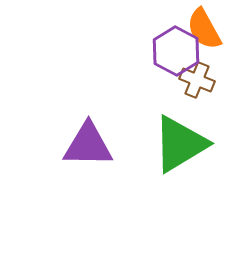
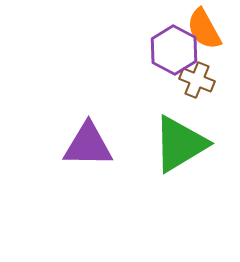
purple hexagon: moved 2 px left, 1 px up
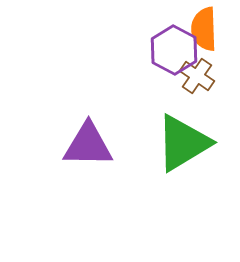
orange semicircle: rotated 27 degrees clockwise
brown cross: moved 4 px up; rotated 12 degrees clockwise
green triangle: moved 3 px right, 1 px up
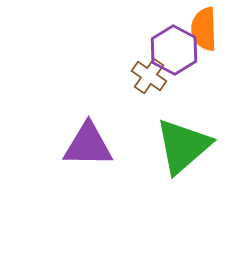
brown cross: moved 48 px left
green triangle: moved 3 px down; rotated 10 degrees counterclockwise
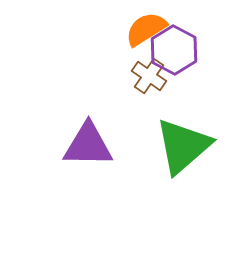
orange semicircle: moved 58 px left; rotated 60 degrees clockwise
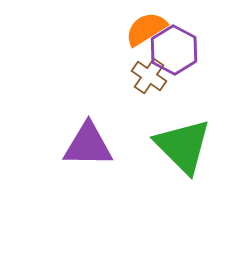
green triangle: rotated 34 degrees counterclockwise
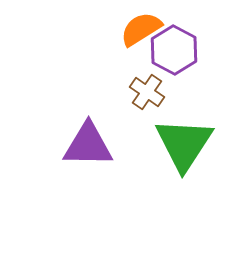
orange semicircle: moved 5 px left
brown cross: moved 2 px left, 16 px down
green triangle: moved 1 px right, 2 px up; rotated 18 degrees clockwise
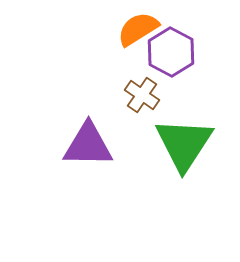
orange semicircle: moved 3 px left
purple hexagon: moved 3 px left, 2 px down
brown cross: moved 5 px left, 3 px down
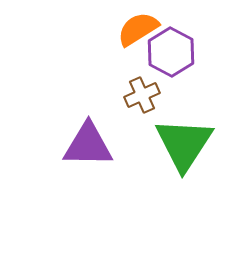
brown cross: rotated 32 degrees clockwise
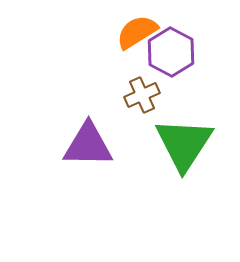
orange semicircle: moved 1 px left, 3 px down
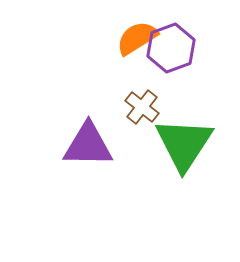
orange semicircle: moved 6 px down
purple hexagon: moved 4 px up; rotated 12 degrees clockwise
brown cross: moved 12 px down; rotated 28 degrees counterclockwise
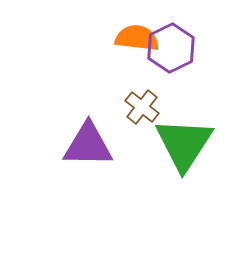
orange semicircle: rotated 39 degrees clockwise
purple hexagon: rotated 6 degrees counterclockwise
